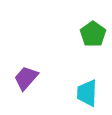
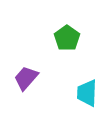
green pentagon: moved 26 px left, 4 px down
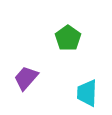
green pentagon: moved 1 px right
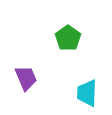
purple trapezoid: rotated 116 degrees clockwise
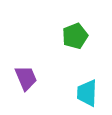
green pentagon: moved 7 px right, 2 px up; rotated 15 degrees clockwise
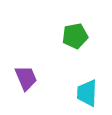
green pentagon: rotated 10 degrees clockwise
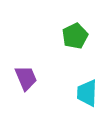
green pentagon: rotated 15 degrees counterclockwise
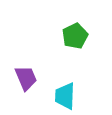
cyan trapezoid: moved 22 px left, 3 px down
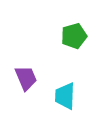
green pentagon: moved 1 px left; rotated 10 degrees clockwise
